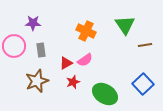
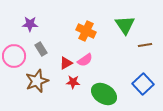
purple star: moved 3 px left, 1 px down
pink circle: moved 10 px down
gray rectangle: moved 1 px up; rotated 24 degrees counterclockwise
red star: rotated 24 degrees clockwise
green ellipse: moved 1 px left
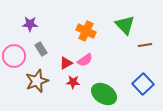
green triangle: rotated 10 degrees counterclockwise
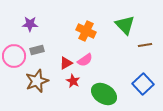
gray rectangle: moved 4 px left, 1 px down; rotated 72 degrees counterclockwise
red star: moved 1 px up; rotated 24 degrees clockwise
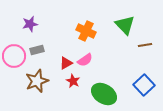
purple star: rotated 14 degrees counterclockwise
blue square: moved 1 px right, 1 px down
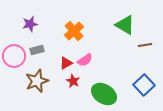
green triangle: rotated 15 degrees counterclockwise
orange cross: moved 12 px left; rotated 24 degrees clockwise
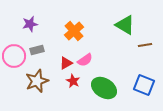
blue square: rotated 25 degrees counterclockwise
green ellipse: moved 6 px up
